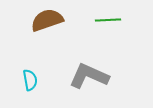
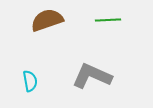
gray L-shape: moved 3 px right
cyan semicircle: moved 1 px down
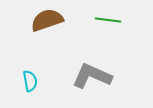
green line: rotated 10 degrees clockwise
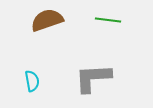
gray L-shape: moved 1 px right, 2 px down; rotated 27 degrees counterclockwise
cyan semicircle: moved 2 px right
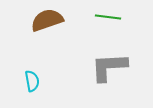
green line: moved 3 px up
gray L-shape: moved 16 px right, 11 px up
